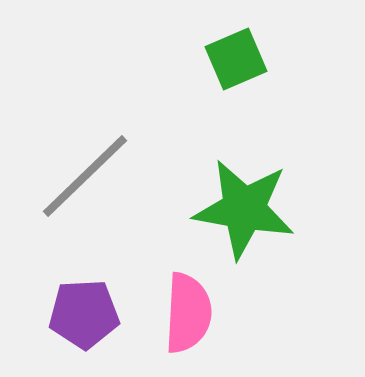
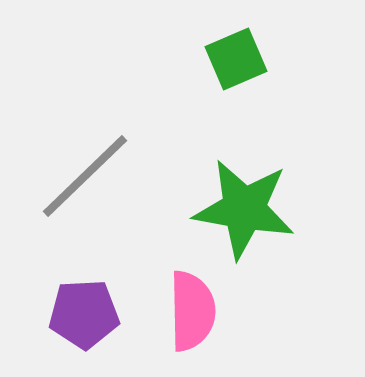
pink semicircle: moved 4 px right, 2 px up; rotated 4 degrees counterclockwise
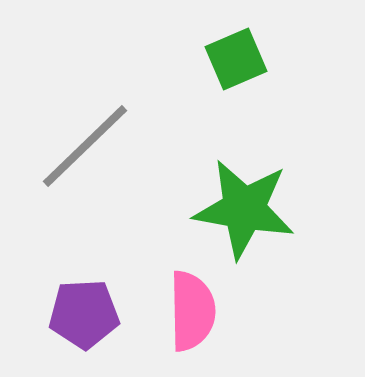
gray line: moved 30 px up
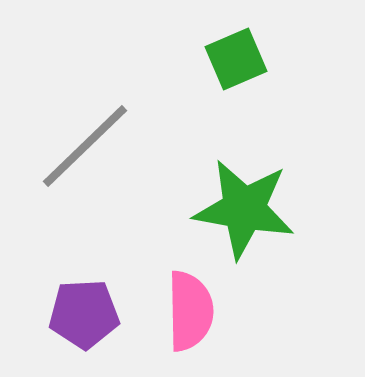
pink semicircle: moved 2 px left
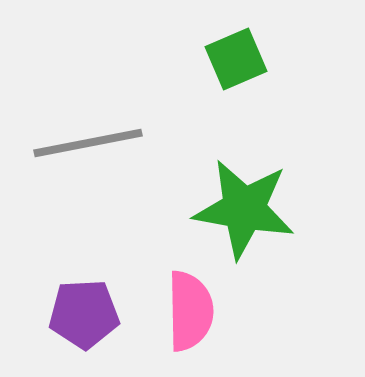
gray line: moved 3 px right, 3 px up; rotated 33 degrees clockwise
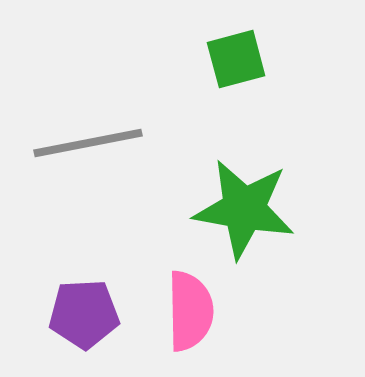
green square: rotated 8 degrees clockwise
